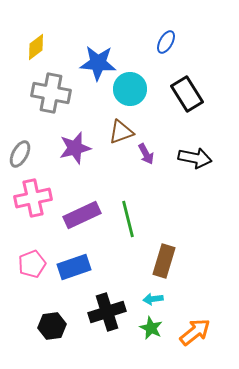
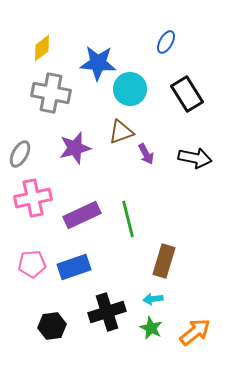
yellow diamond: moved 6 px right, 1 px down
pink pentagon: rotated 16 degrees clockwise
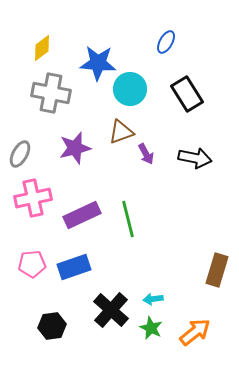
brown rectangle: moved 53 px right, 9 px down
black cross: moved 4 px right, 2 px up; rotated 30 degrees counterclockwise
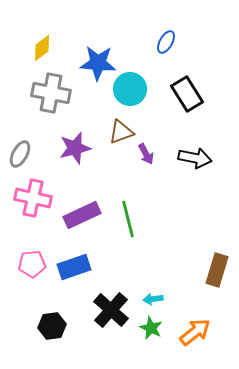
pink cross: rotated 24 degrees clockwise
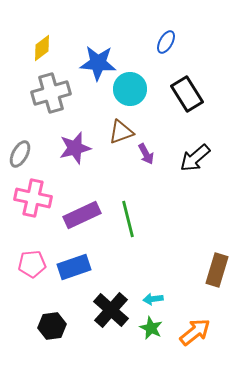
gray cross: rotated 27 degrees counterclockwise
black arrow: rotated 128 degrees clockwise
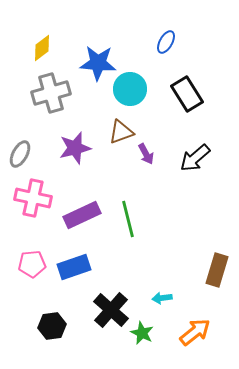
cyan arrow: moved 9 px right, 1 px up
green star: moved 9 px left, 5 px down
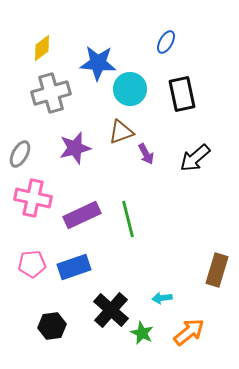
black rectangle: moved 5 px left; rotated 20 degrees clockwise
orange arrow: moved 6 px left
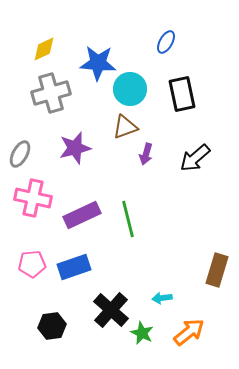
yellow diamond: moved 2 px right, 1 px down; rotated 12 degrees clockwise
brown triangle: moved 4 px right, 5 px up
purple arrow: rotated 45 degrees clockwise
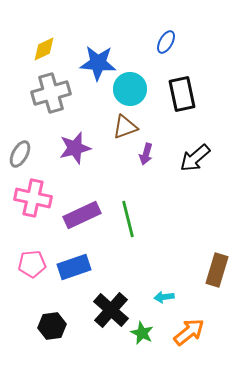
cyan arrow: moved 2 px right, 1 px up
